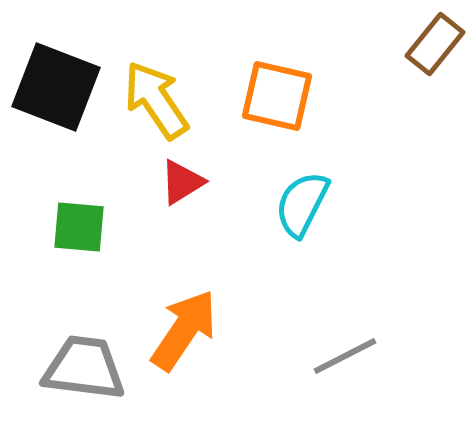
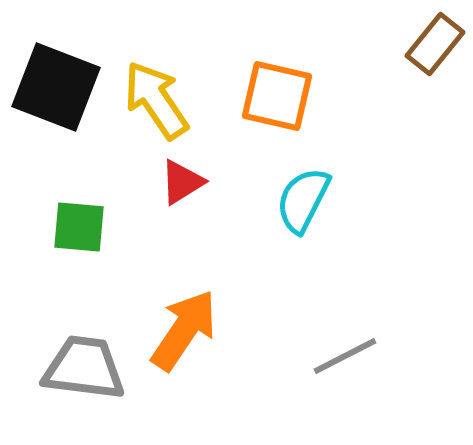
cyan semicircle: moved 1 px right, 4 px up
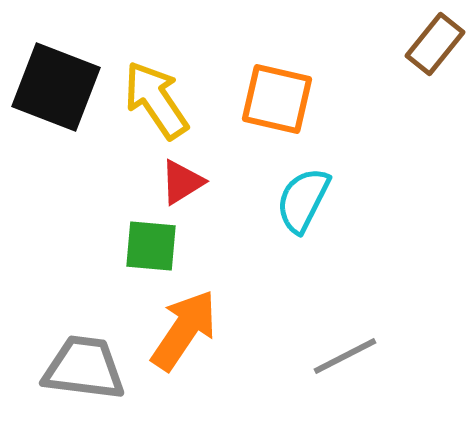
orange square: moved 3 px down
green square: moved 72 px right, 19 px down
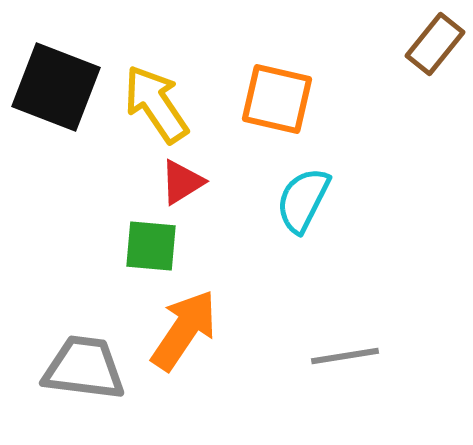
yellow arrow: moved 4 px down
gray line: rotated 18 degrees clockwise
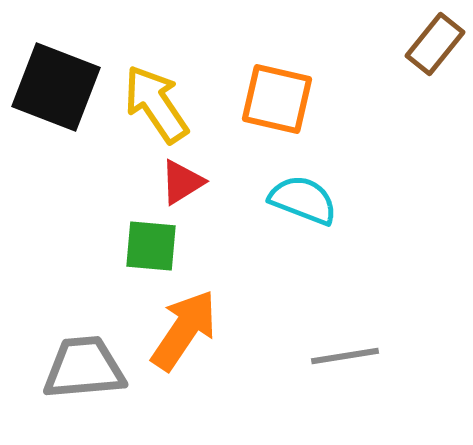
cyan semicircle: rotated 84 degrees clockwise
gray trapezoid: rotated 12 degrees counterclockwise
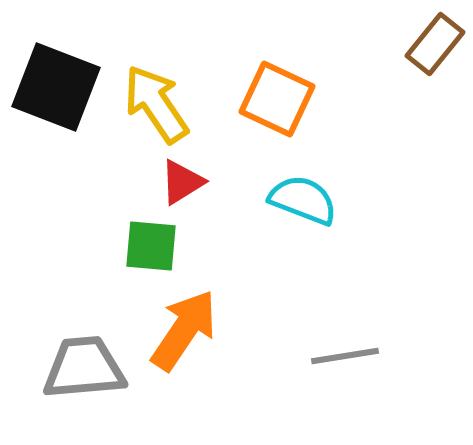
orange square: rotated 12 degrees clockwise
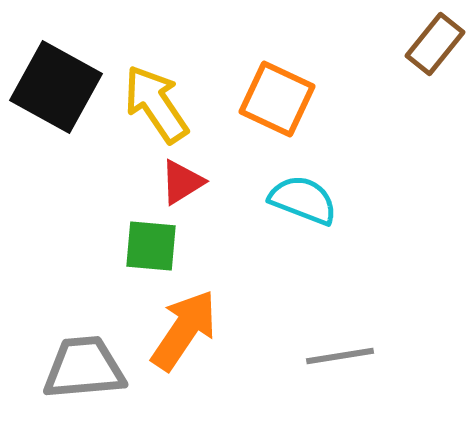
black square: rotated 8 degrees clockwise
gray line: moved 5 px left
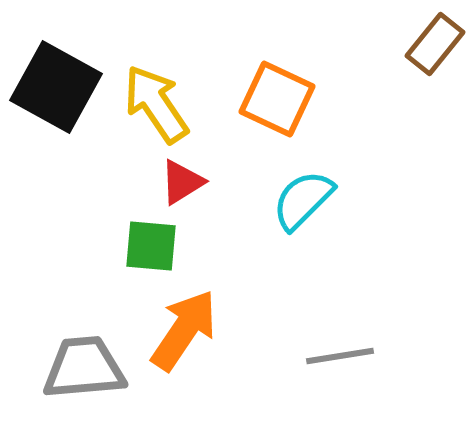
cyan semicircle: rotated 66 degrees counterclockwise
